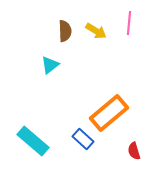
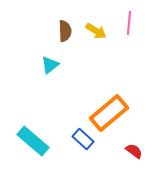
red semicircle: rotated 144 degrees clockwise
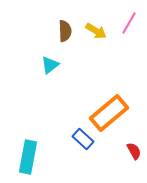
pink line: rotated 25 degrees clockwise
cyan rectangle: moved 5 px left, 16 px down; rotated 60 degrees clockwise
red semicircle: rotated 24 degrees clockwise
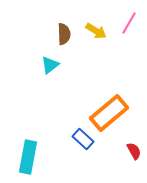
brown semicircle: moved 1 px left, 3 px down
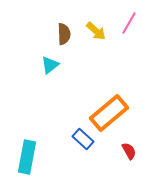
yellow arrow: rotated 10 degrees clockwise
red semicircle: moved 5 px left
cyan rectangle: moved 1 px left
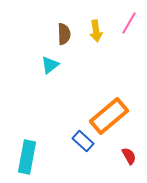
yellow arrow: rotated 40 degrees clockwise
orange rectangle: moved 3 px down
blue rectangle: moved 2 px down
red semicircle: moved 5 px down
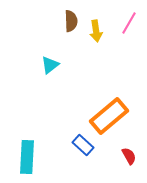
brown semicircle: moved 7 px right, 13 px up
blue rectangle: moved 4 px down
cyan rectangle: rotated 8 degrees counterclockwise
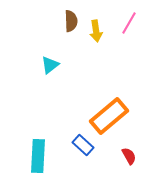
cyan rectangle: moved 11 px right, 1 px up
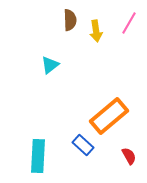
brown semicircle: moved 1 px left, 1 px up
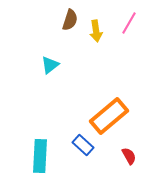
brown semicircle: rotated 20 degrees clockwise
cyan rectangle: moved 2 px right
